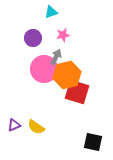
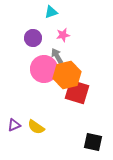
gray arrow: moved 1 px right, 1 px up; rotated 56 degrees counterclockwise
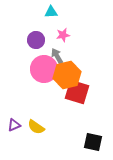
cyan triangle: rotated 16 degrees clockwise
purple circle: moved 3 px right, 2 px down
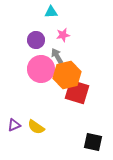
pink circle: moved 3 px left
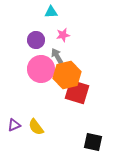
yellow semicircle: rotated 18 degrees clockwise
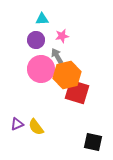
cyan triangle: moved 9 px left, 7 px down
pink star: moved 1 px left, 1 px down
purple triangle: moved 3 px right, 1 px up
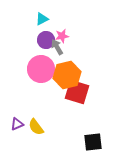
cyan triangle: rotated 24 degrees counterclockwise
purple circle: moved 10 px right
gray arrow: moved 9 px up
black square: rotated 18 degrees counterclockwise
